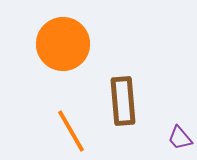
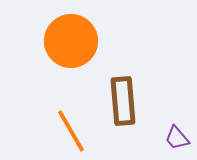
orange circle: moved 8 px right, 3 px up
purple trapezoid: moved 3 px left
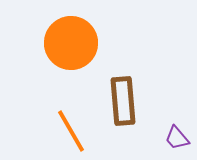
orange circle: moved 2 px down
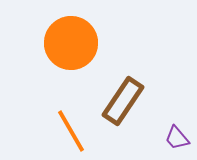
brown rectangle: rotated 39 degrees clockwise
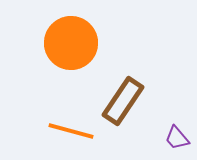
orange line: rotated 45 degrees counterclockwise
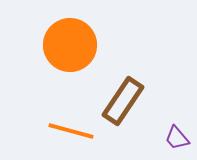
orange circle: moved 1 px left, 2 px down
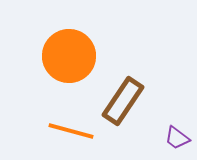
orange circle: moved 1 px left, 11 px down
purple trapezoid: rotated 12 degrees counterclockwise
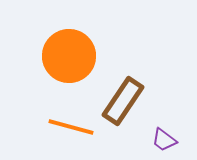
orange line: moved 4 px up
purple trapezoid: moved 13 px left, 2 px down
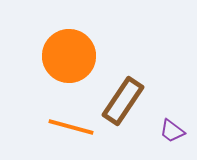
purple trapezoid: moved 8 px right, 9 px up
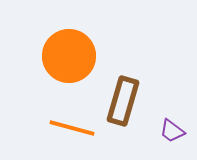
brown rectangle: rotated 18 degrees counterclockwise
orange line: moved 1 px right, 1 px down
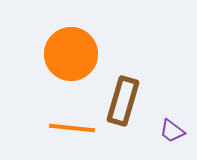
orange circle: moved 2 px right, 2 px up
orange line: rotated 9 degrees counterclockwise
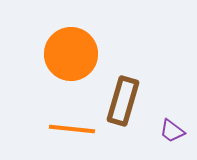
orange line: moved 1 px down
